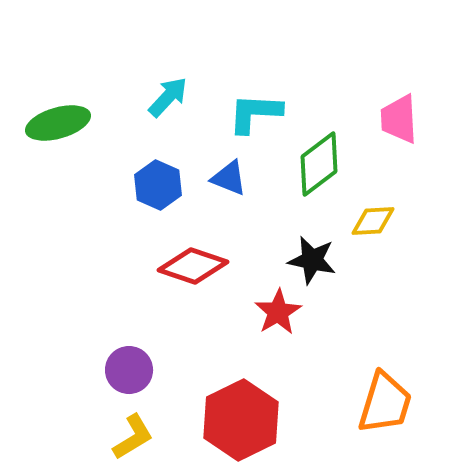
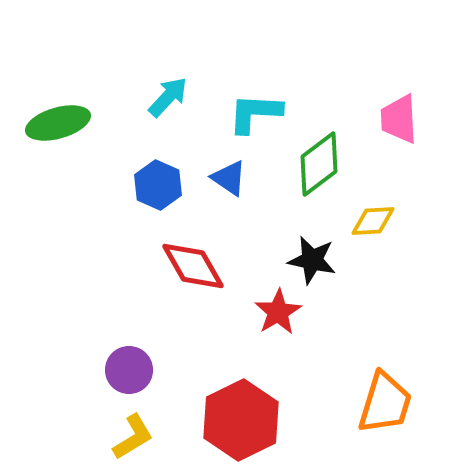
blue triangle: rotated 12 degrees clockwise
red diamond: rotated 42 degrees clockwise
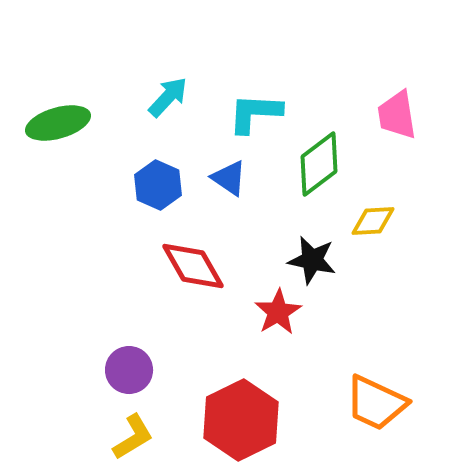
pink trapezoid: moved 2 px left, 4 px up; rotated 6 degrees counterclockwise
orange trapezoid: moved 9 px left; rotated 98 degrees clockwise
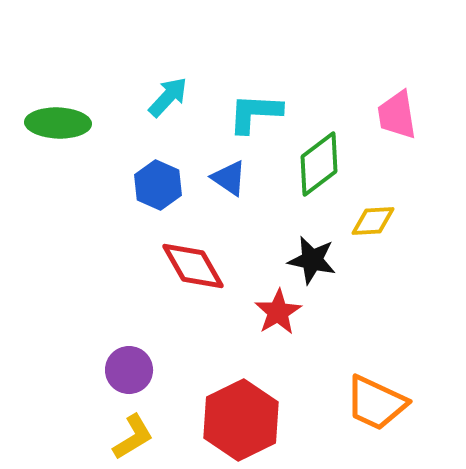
green ellipse: rotated 18 degrees clockwise
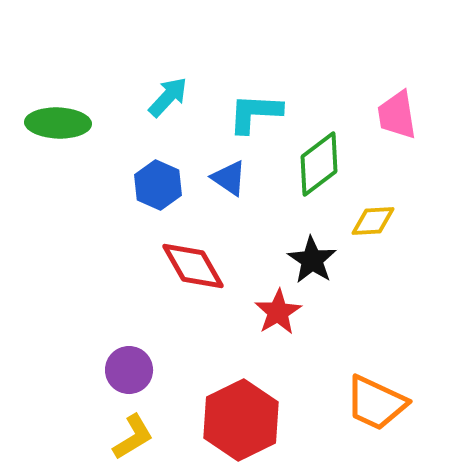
black star: rotated 21 degrees clockwise
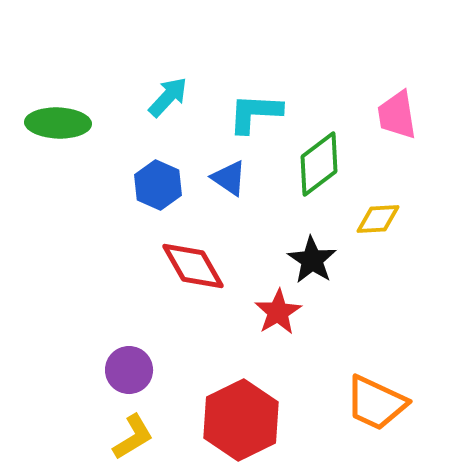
yellow diamond: moved 5 px right, 2 px up
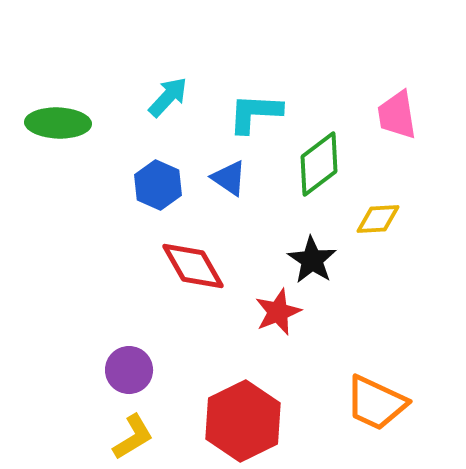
red star: rotated 9 degrees clockwise
red hexagon: moved 2 px right, 1 px down
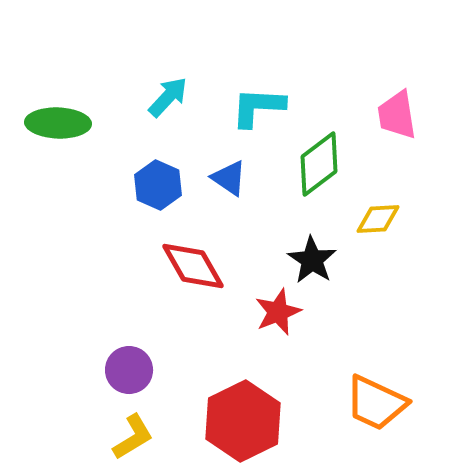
cyan L-shape: moved 3 px right, 6 px up
